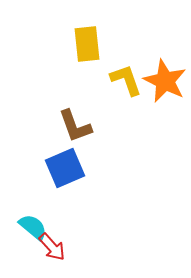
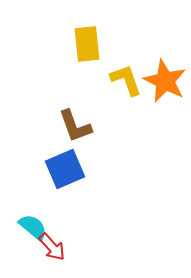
blue square: moved 1 px down
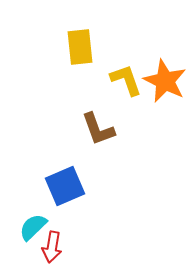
yellow rectangle: moved 7 px left, 3 px down
brown L-shape: moved 23 px right, 3 px down
blue square: moved 17 px down
cyan semicircle: rotated 84 degrees counterclockwise
red arrow: rotated 52 degrees clockwise
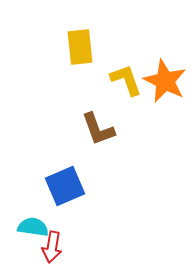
cyan semicircle: rotated 52 degrees clockwise
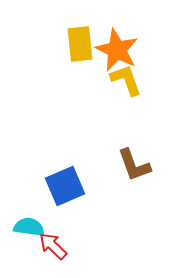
yellow rectangle: moved 3 px up
orange star: moved 48 px left, 31 px up
brown L-shape: moved 36 px right, 36 px down
cyan semicircle: moved 4 px left
red arrow: moved 1 px right, 1 px up; rotated 124 degrees clockwise
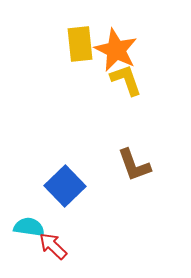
orange star: moved 1 px left
blue square: rotated 21 degrees counterclockwise
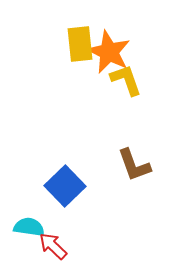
orange star: moved 7 px left, 2 px down
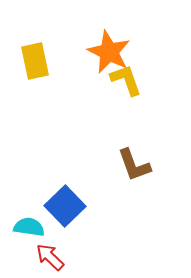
yellow rectangle: moved 45 px left, 17 px down; rotated 6 degrees counterclockwise
blue square: moved 20 px down
red arrow: moved 3 px left, 11 px down
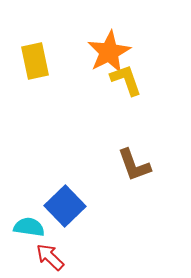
orange star: rotated 18 degrees clockwise
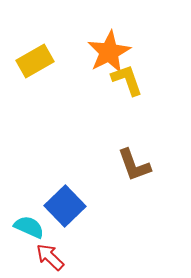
yellow rectangle: rotated 72 degrees clockwise
yellow L-shape: moved 1 px right
cyan semicircle: rotated 16 degrees clockwise
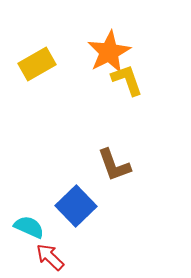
yellow rectangle: moved 2 px right, 3 px down
brown L-shape: moved 20 px left
blue square: moved 11 px right
